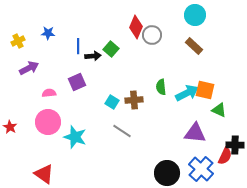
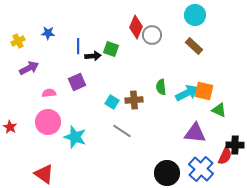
green square: rotated 21 degrees counterclockwise
orange square: moved 1 px left, 1 px down
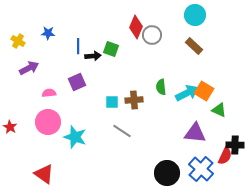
yellow cross: rotated 32 degrees counterclockwise
orange square: rotated 18 degrees clockwise
cyan square: rotated 32 degrees counterclockwise
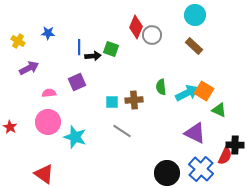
blue line: moved 1 px right, 1 px down
purple triangle: rotated 20 degrees clockwise
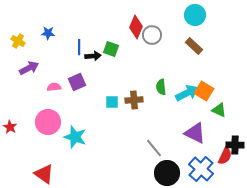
pink semicircle: moved 5 px right, 6 px up
gray line: moved 32 px right, 17 px down; rotated 18 degrees clockwise
